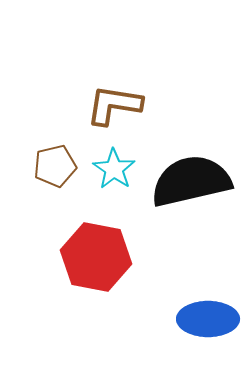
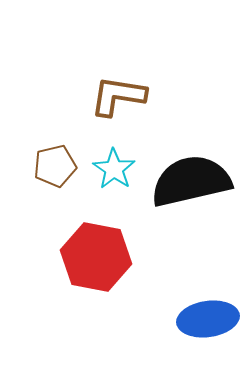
brown L-shape: moved 4 px right, 9 px up
blue ellipse: rotated 8 degrees counterclockwise
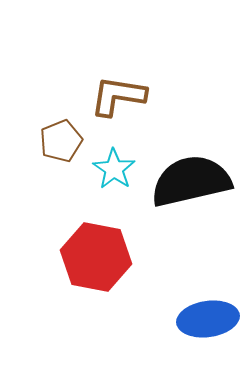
brown pentagon: moved 6 px right, 25 px up; rotated 9 degrees counterclockwise
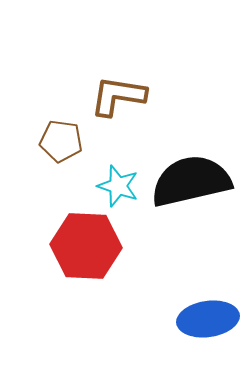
brown pentagon: rotated 30 degrees clockwise
cyan star: moved 4 px right, 17 px down; rotated 15 degrees counterclockwise
red hexagon: moved 10 px left, 11 px up; rotated 8 degrees counterclockwise
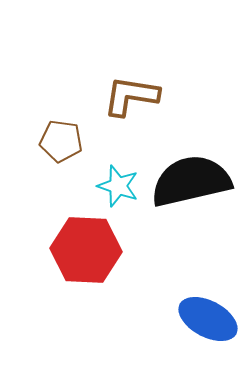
brown L-shape: moved 13 px right
red hexagon: moved 4 px down
blue ellipse: rotated 36 degrees clockwise
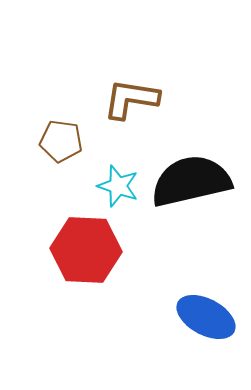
brown L-shape: moved 3 px down
blue ellipse: moved 2 px left, 2 px up
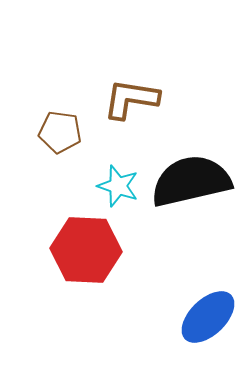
brown pentagon: moved 1 px left, 9 px up
blue ellipse: moved 2 px right; rotated 72 degrees counterclockwise
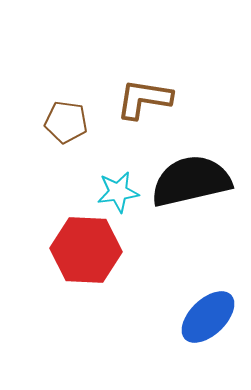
brown L-shape: moved 13 px right
brown pentagon: moved 6 px right, 10 px up
cyan star: moved 6 px down; rotated 27 degrees counterclockwise
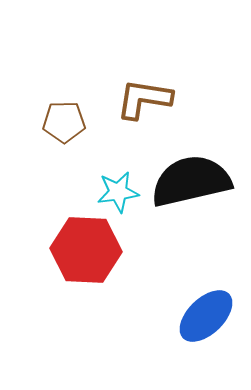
brown pentagon: moved 2 px left; rotated 9 degrees counterclockwise
blue ellipse: moved 2 px left, 1 px up
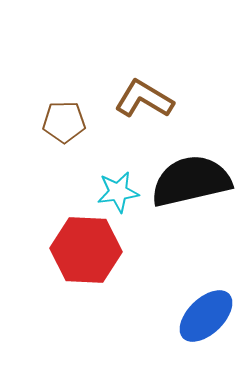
brown L-shape: rotated 22 degrees clockwise
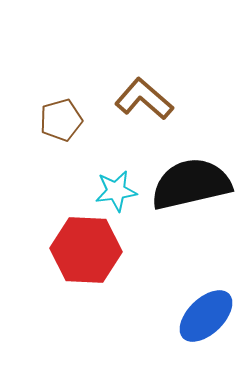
brown L-shape: rotated 10 degrees clockwise
brown pentagon: moved 3 px left, 2 px up; rotated 15 degrees counterclockwise
black semicircle: moved 3 px down
cyan star: moved 2 px left, 1 px up
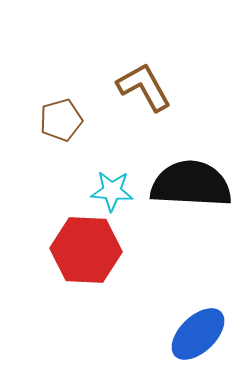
brown L-shape: moved 12 px up; rotated 20 degrees clockwise
black semicircle: rotated 16 degrees clockwise
cyan star: moved 4 px left; rotated 12 degrees clockwise
blue ellipse: moved 8 px left, 18 px down
